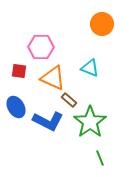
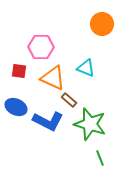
cyan triangle: moved 4 px left
blue ellipse: rotated 35 degrees counterclockwise
green star: moved 2 px down; rotated 20 degrees counterclockwise
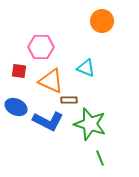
orange circle: moved 3 px up
orange triangle: moved 2 px left, 3 px down
brown rectangle: rotated 42 degrees counterclockwise
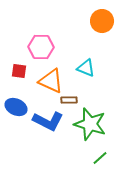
green line: rotated 70 degrees clockwise
